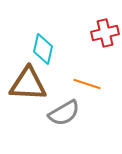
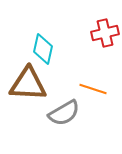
orange line: moved 6 px right, 5 px down
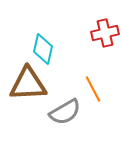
brown triangle: rotated 6 degrees counterclockwise
orange line: rotated 44 degrees clockwise
gray semicircle: moved 1 px right, 1 px up
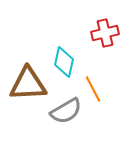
cyan diamond: moved 21 px right, 13 px down
gray semicircle: moved 1 px right, 1 px up
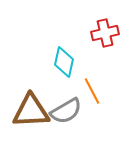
brown triangle: moved 3 px right, 27 px down
orange line: moved 1 px left, 2 px down
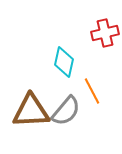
gray semicircle: rotated 20 degrees counterclockwise
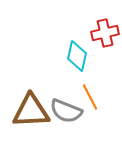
cyan diamond: moved 13 px right, 6 px up
orange line: moved 2 px left, 6 px down
gray semicircle: rotated 72 degrees clockwise
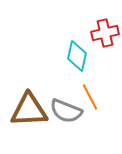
brown triangle: moved 2 px left, 1 px up
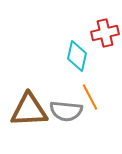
gray semicircle: rotated 16 degrees counterclockwise
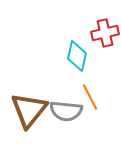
brown triangle: rotated 48 degrees counterclockwise
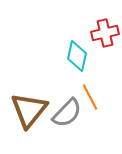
gray semicircle: moved 1 px right, 2 px down; rotated 52 degrees counterclockwise
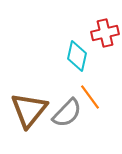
orange line: rotated 8 degrees counterclockwise
